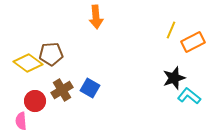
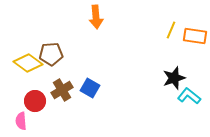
orange rectangle: moved 2 px right, 6 px up; rotated 35 degrees clockwise
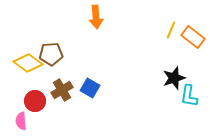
orange rectangle: moved 2 px left, 1 px down; rotated 30 degrees clockwise
cyan L-shape: rotated 120 degrees counterclockwise
